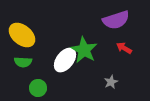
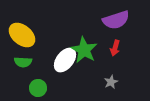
red arrow: moved 9 px left; rotated 105 degrees counterclockwise
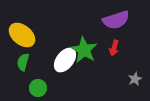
red arrow: moved 1 px left
green semicircle: rotated 102 degrees clockwise
gray star: moved 24 px right, 3 px up
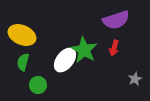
yellow ellipse: rotated 16 degrees counterclockwise
green circle: moved 3 px up
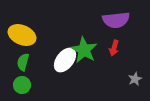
purple semicircle: rotated 12 degrees clockwise
green circle: moved 16 px left
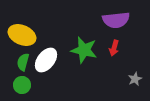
green star: rotated 16 degrees counterclockwise
white ellipse: moved 19 px left
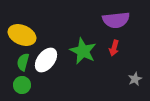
green star: moved 1 px left, 1 px down; rotated 12 degrees clockwise
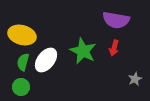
purple semicircle: rotated 16 degrees clockwise
yellow ellipse: rotated 8 degrees counterclockwise
green circle: moved 1 px left, 2 px down
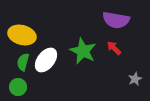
red arrow: rotated 119 degrees clockwise
green circle: moved 3 px left
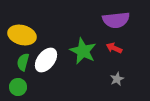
purple semicircle: rotated 16 degrees counterclockwise
red arrow: rotated 21 degrees counterclockwise
gray star: moved 18 px left
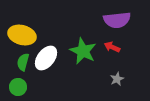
purple semicircle: moved 1 px right
red arrow: moved 2 px left, 1 px up
white ellipse: moved 2 px up
